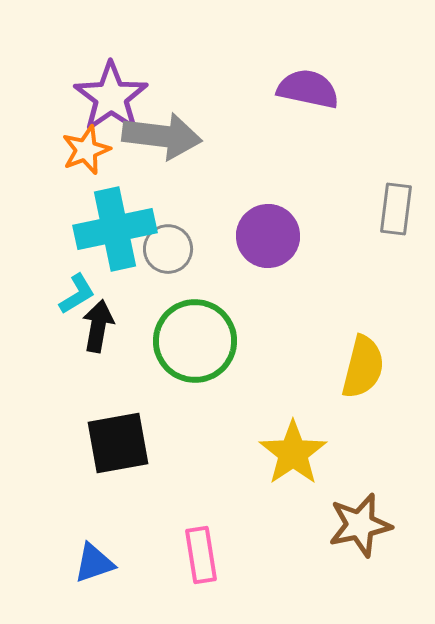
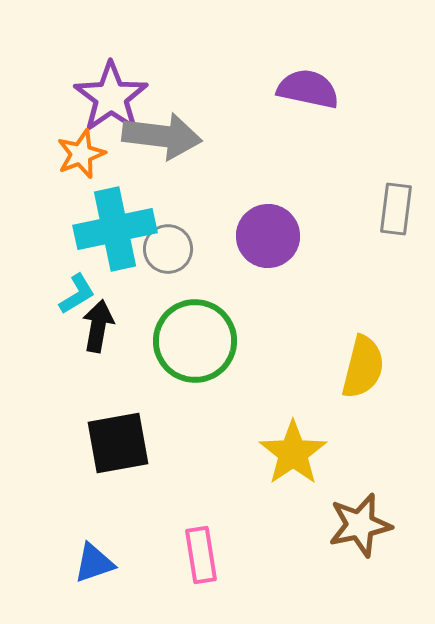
orange star: moved 5 px left, 4 px down
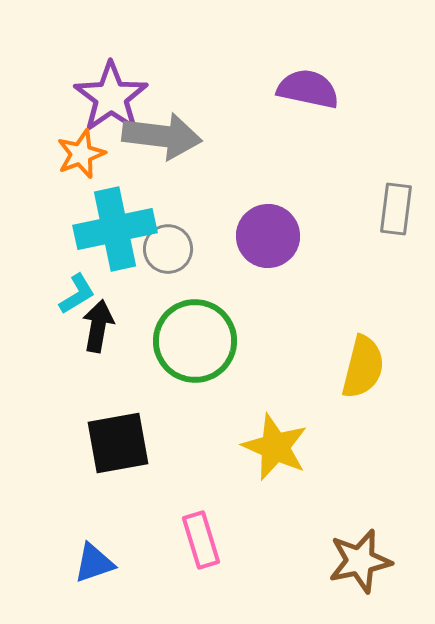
yellow star: moved 18 px left, 6 px up; rotated 14 degrees counterclockwise
brown star: moved 36 px down
pink rectangle: moved 15 px up; rotated 8 degrees counterclockwise
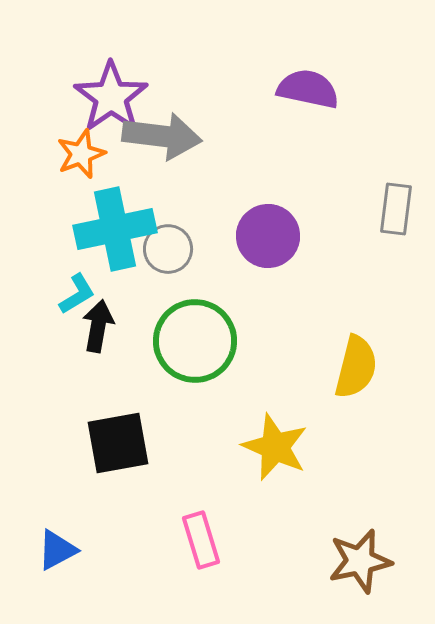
yellow semicircle: moved 7 px left
blue triangle: moved 37 px left, 13 px up; rotated 9 degrees counterclockwise
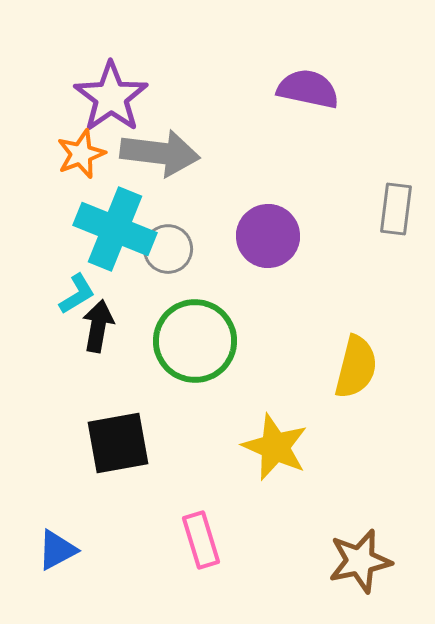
gray arrow: moved 2 px left, 17 px down
cyan cross: rotated 34 degrees clockwise
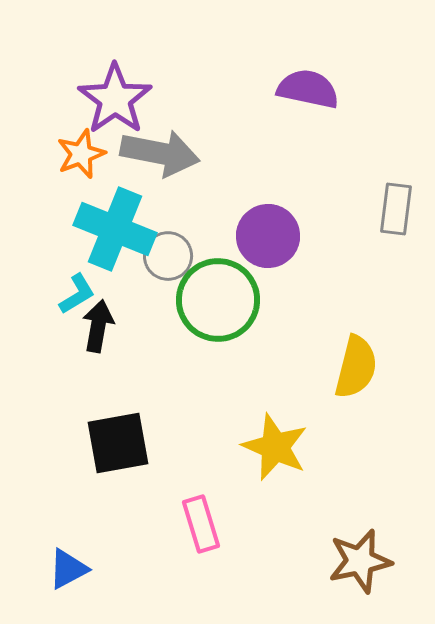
purple star: moved 4 px right, 2 px down
gray arrow: rotated 4 degrees clockwise
gray circle: moved 7 px down
green circle: moved 23 px right, 41 px up
pink rectangle: moved 16 px up
blue triangle: moved 11 px right, 19 px down
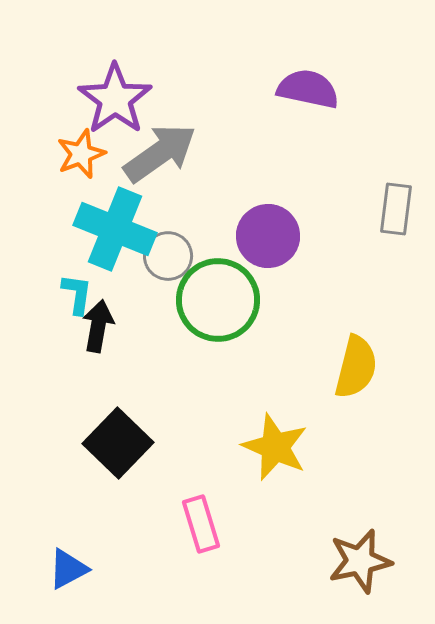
gray arrow: rotated 46 degrees counterclockwise
cyan L-shape: rotated 51 degrees counterclockwise
black square: rotated 36 degrees counterclockwise
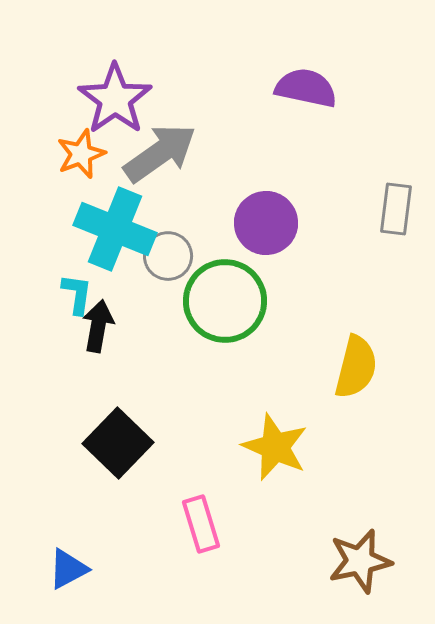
purple semicircle: moved 2 px left, 1 px up
purple circle: moved 2 px left, 13 px up
green circle: moved 7 px right, 1 px down
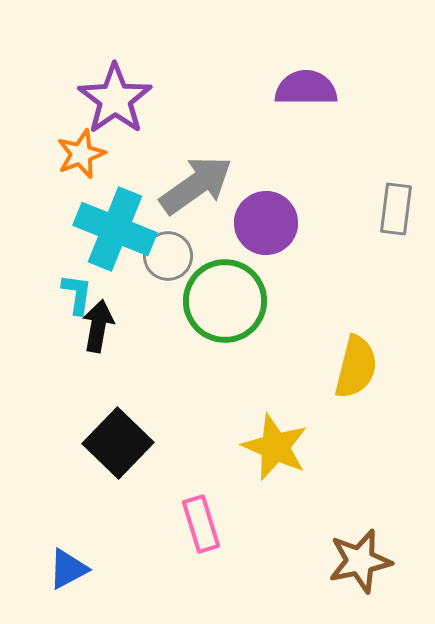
purple semicircle: rotated 12 degrees counterclockwise
gray arrow: moved 36 px right, 32 px down
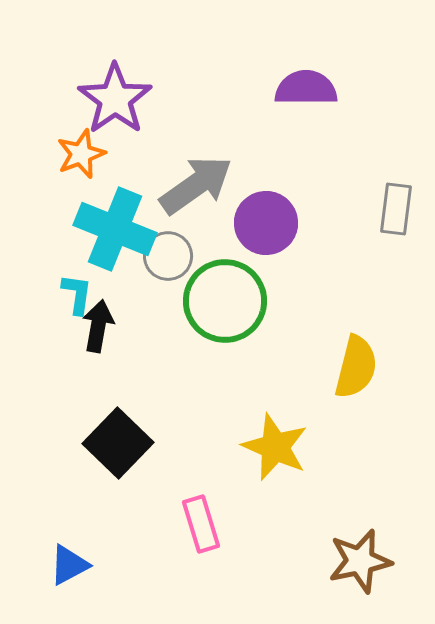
blue triangle: moved 1 px right, 4 px up
